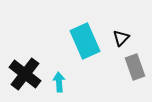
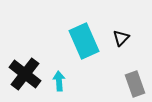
cyan rectangle: moved 1 px left
gray rectangle: moved 17 px down
cyan arrow: moved 1 px up
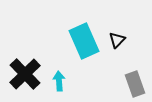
black triangle: moved 4 px left, 2 px down
black cross: rotated 8 degrees clockwise
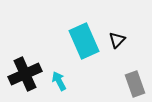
black cross: rotated 20 degrees clockwise
cyan arrow: rotated 24 degrees counterclockwise
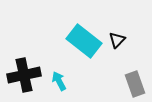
cyan rectangle: rotated 28 degrees counterclockwise
black cross: moved 1 px left, 1 px down; rotated 12 degrees clockwise
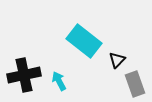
black triangle: moved 20 px down
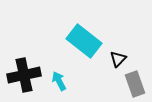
black triangle: moved 1 px right, 1 px up
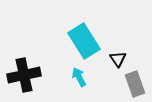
cyan rectangle: rotated 20 degrees clockwise
black triangle: rotated 18 degrees counterclockwise
cyan arrow: moved 20 px right, 4 px up
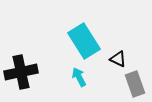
black triangle: rotated 30 degrees counterclockwise
black cross: moved 3 px left, 3 px up
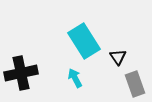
black triangle: moved 2 px up; rotated 30 degrees clockwise
black cross: moved 1 px down
cyan arrow: moved 4 px left, 1 px down
